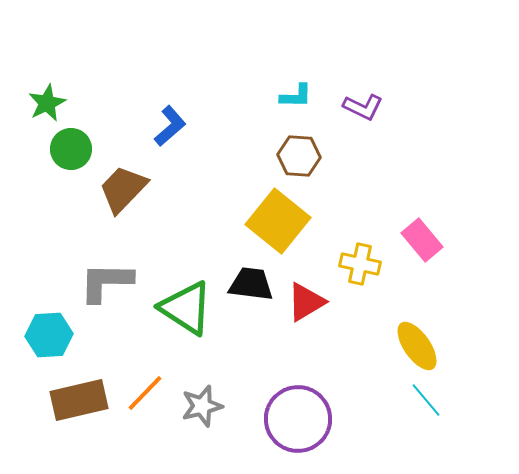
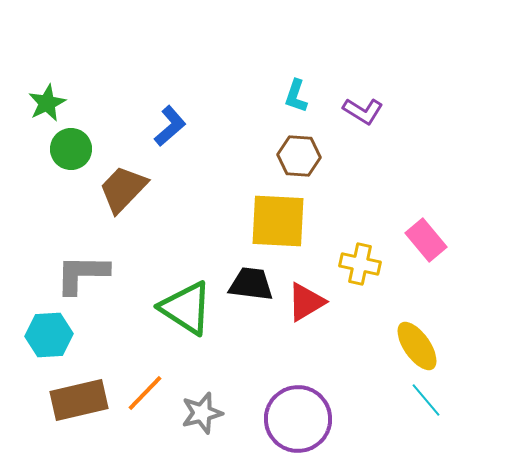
cyan L-shape: rotated 108 degrees clockwise
purple L-shape: moved 4 px down; rotated 6 degrees clockwise
yellow square: rotated 36 degrees counterclockwise
pink rectangle: moved 4 px right
gray L-shape: moved 24 px left, 8 px up
gray star: moved 7 px down
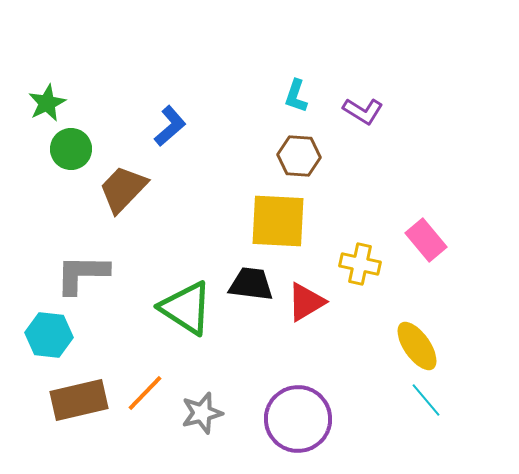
cyan hexagon: rotated 9 degrees clockwise
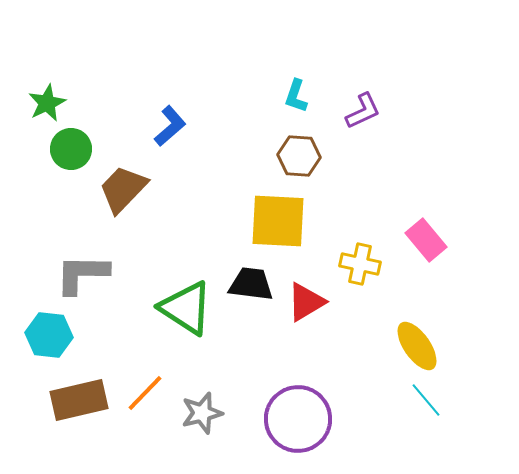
purple L-shape: rotated 57 degrees counterclockwise
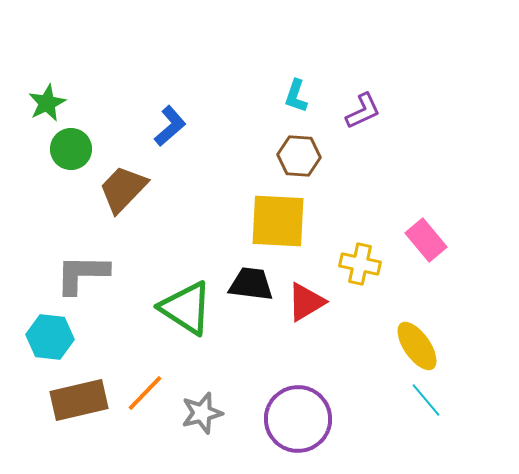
cyan hexagon: moved 1 px right, 2 px down
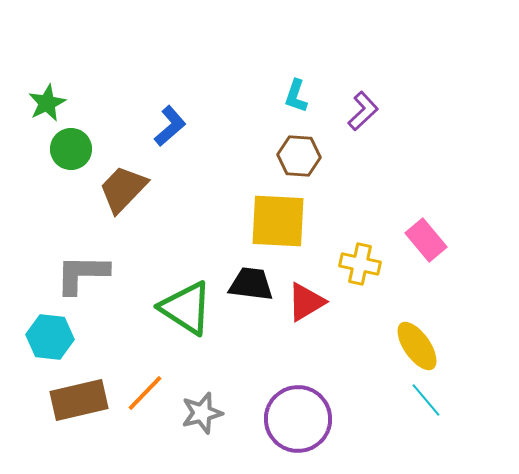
purple L-shape: rotated 18 degrees counterclockwise
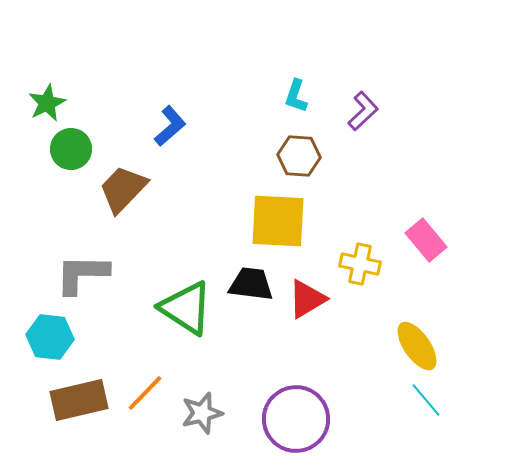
red triangle: moved 1 px right, 3 px up
purple circle: moved 2 px left
